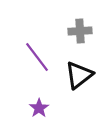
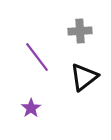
black triangle: moved 5 px right, 2 px down
purple star: moved 8 px left
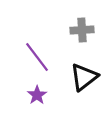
gray cross: moved 2 px right, 1 px up
purple star: moved 6 px right, 13 px up
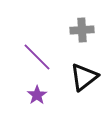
purple line: rotated 8 degrees counterclockwise
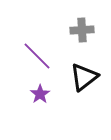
purple line: moved 1 px up
purple star: moved 3 px right, 1 px up
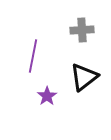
purple line: moved 4 px left; rotated 56 degrees clockwise
purple star: moved 7 px right, 2 px down
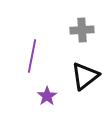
purple line: moved 1 px left
black triangle: moved 1 px right, 1 px up
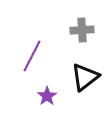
purple line: rotated 16 degrees clockwise
black triangle: moved 1 px down
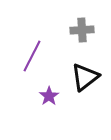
purple star: moved 2 px right
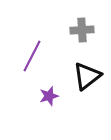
black triangle: moved 2 px right, 1 px up
purple star: rotated 18 degrees clockwise
